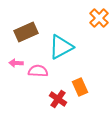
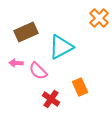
pink semicircle: rotated 138 degrees counterclockwise
red cross: moved 7 px left
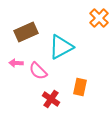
orange rectangle: rotated 36 degrees clockwise
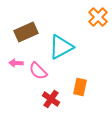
orange cross: moved 1 px left, 1 px up
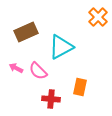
pink arrow: moved 5 px down; rotated 24 degrees clockwise
red cross: rotated 30 degrees counterclockwise
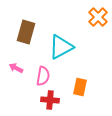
brown rectangle: rotated 50 degrees counterclockwise
pink semicircle: moved 5 px right, 5 px down; rotated 126 degrees counterclockwise
red cross: moved 1 px left, 1 px down
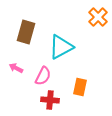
pink semicircle: rotated 18 degrees clockwise
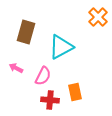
orange rectangle: moved 5 px left, 5 px down; rotated 24 degrees counterclockwise
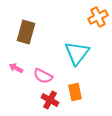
orange cross: rotated 18 degrees clockwise
cyan triangle: moved 16 px right, 6 px down; rotated 24 degrees counterclockwise
pink semicircle: rotated 90 degrees clockwise
red cross: rotated 24 degrees clockwise
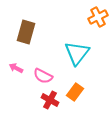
orange rectangle: rotated 48 degrees clockwise
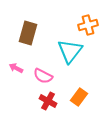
orange cross: moved 10 px left, 8 px down; rotated 12 degrees clockwise
brown rectangle: moved 2 px right, 1 px down
cyan triangle: moved 7 px left, 2 px up
orange rectangle: moved 4 px right, 5 px down
red cross: moved 2 px left, 1 px down
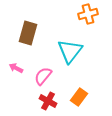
orange cross: moved 11 px up
pink semicircle: rotated 102 degrees clockwise
